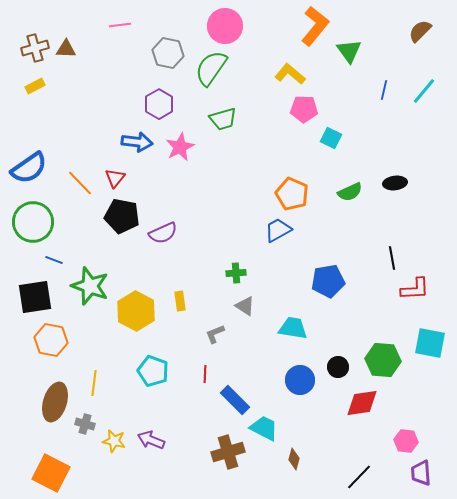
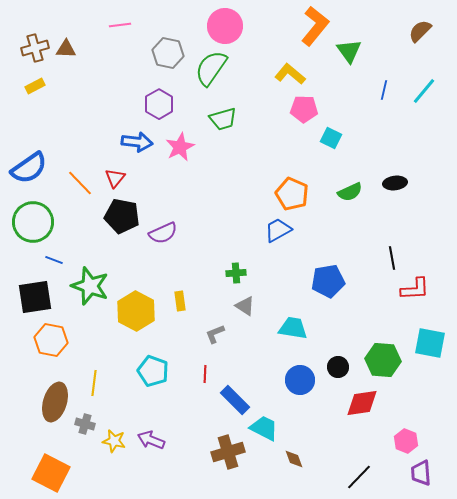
pink hexagon at (406, 441): rotated 15 degrees clockwise
brown diamond at (294, 459): rotated 35 degrees counterclockwise
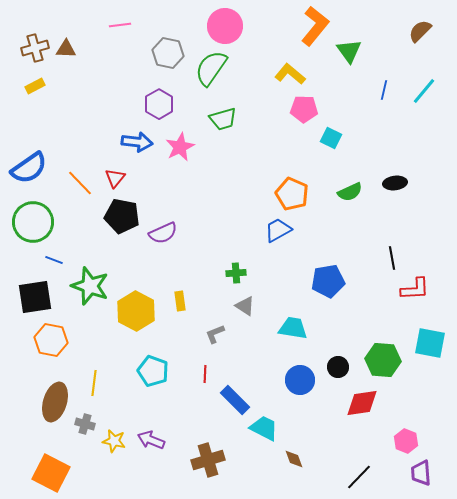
brown cross at (228, 452): moved 20 px left, 8 px down
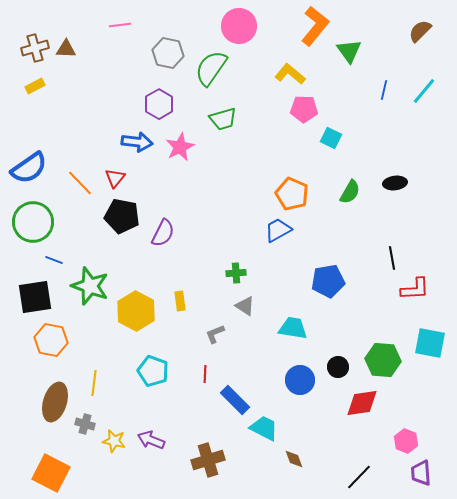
pink circle at (225, 26): moved 14 px right
green semicircle at (350, 192): rotated 35 degrees counterclockwise
purple semicircle at (163, 233): rotated 40 degrees counterclockwise
